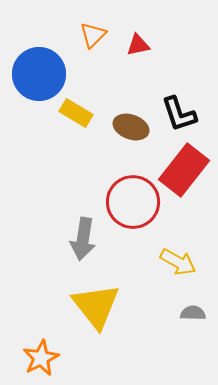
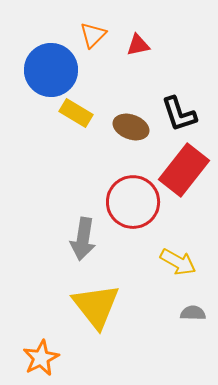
blue circle: moved 12 px right, 4 px up
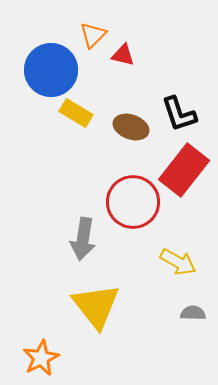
red triangle: moved 15 px left, 10 px down; rotated 25 degrees clockwise
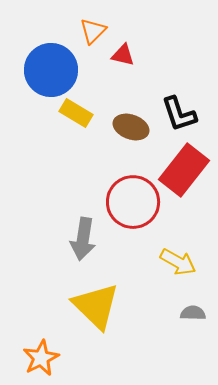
orange triangle: moved 4 px up
yellow triangle: rotated 8 degrees counterclockwise
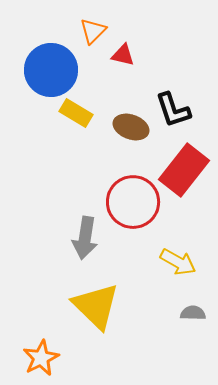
black L-shape: moved 6 px left, 4 px up
gray arrow: moved 2 px right, 1 px up
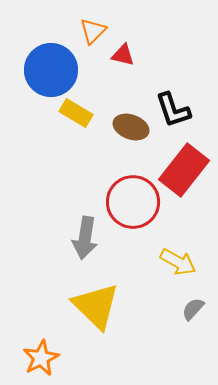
gray semicircle: moved 4 px up; rotated 50 degrees counterclockwise
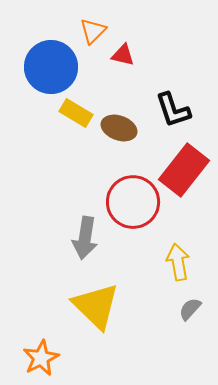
blue circle: moved 3 px up
brown ellipse: moved 12 px left, 1 px down
yellow arrow: rotated 129 degrees counterclockwise
gray semicircle: moved 3 px left
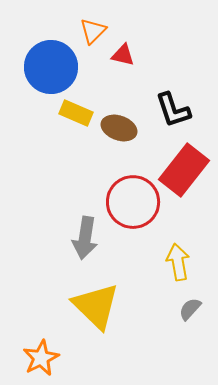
yellow rectangle: rotated 8 degrees counterclockwise
